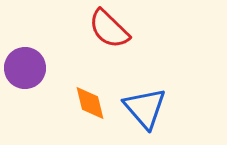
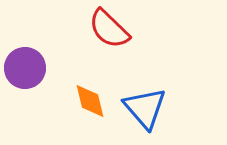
orange diamond: moved 2 px up
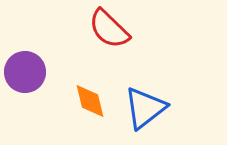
purple circle: moved 4 px down
blue triangle: rotated 33 degrees clockwise
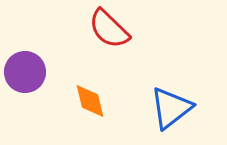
blue triangle: moved 26 px right
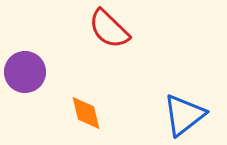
orange diamond: moved 4 px left, 12 px down
blue triangle: moved 13 px right, 7 px down
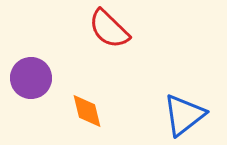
purple circle: moved 6 px right, 6 px down
orange diamond: moved 1 px right, 2 px up
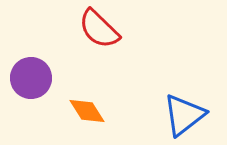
red semicircle: moved 10 px left
orange diamond: rotated 18 degrees counterclockwise
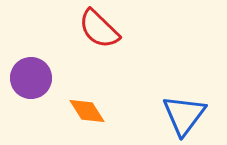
blue triangle: rotated 15 degrees counterclockwise
